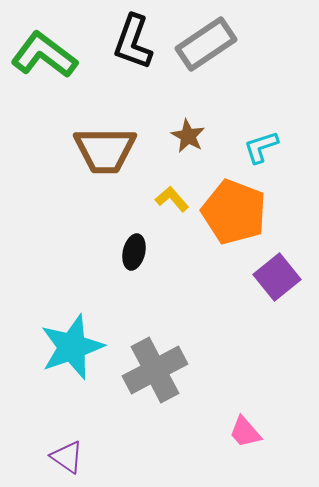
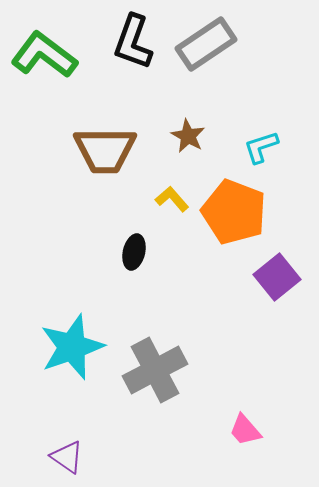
pink trapezoid: moved 2 px up
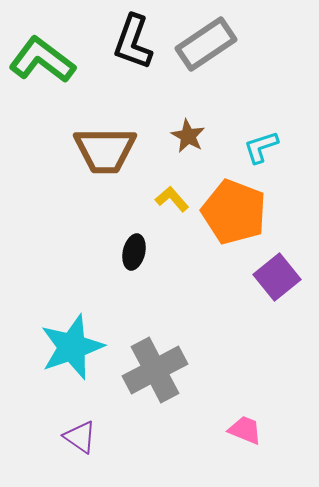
green L-shape: moved 2 px left, 5 px down
pink trapezoid: rotated 153 degrees clockwise
purple triangle: moved 13 px right, 20 px up
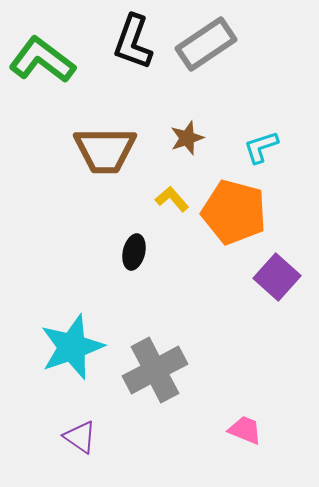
brown star: moved 1 px left, 2 px down; rotated 24 degrees clockwise
orange pentagon: rotated 6 degrees counterclockwise
purple square: rotated 9 degrees counterclockwise
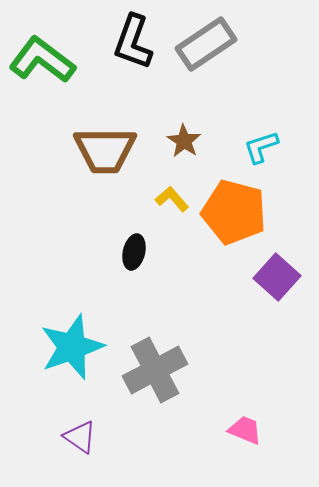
brown star: moved 3 px left, 3 px down; rotated 20 degrees counterclockwise
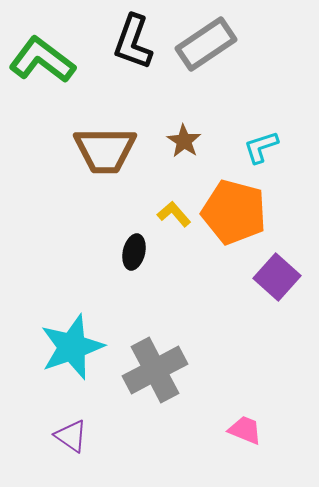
yellow L-shape: moved 2 px right, 15 px down
purple triangle: moved 9 px left, 1 px up
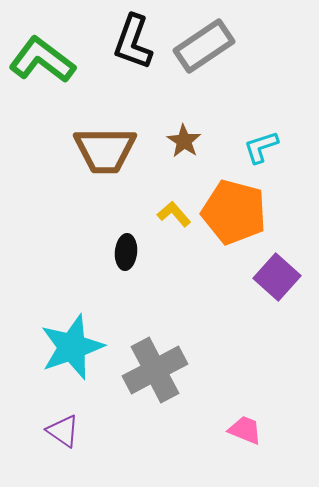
gray rectangle: moved 2 px left, 2 px down
black ellipse: moved 8 px left; rotated 8 degrees counterclockwise
purple triangle: moved 8 px left, 5 px up
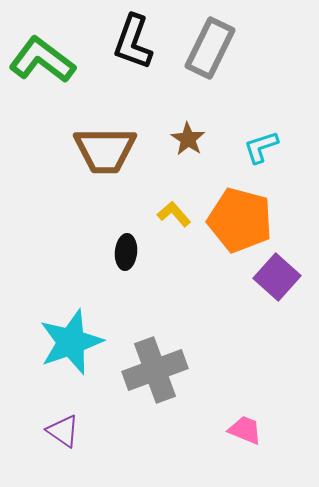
gray rectangle: moved 6 px right, 2 px down; rotated 30 degrees counterclockwise
brown star: moved 4 px right, 2 px up
orange pentagon: moved 6 px right, 8 px down
cyan star: moved 1 px left, 5 px up
gray cross: rotated 8 degrees clockwise
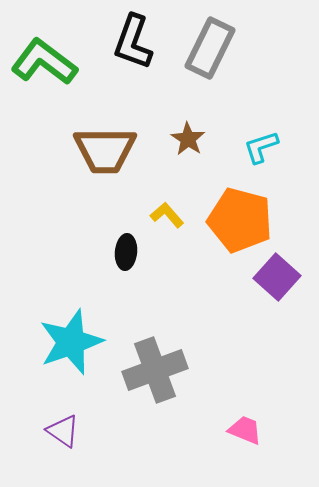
green L-shape: moved 2 px right, 2 px down
yellow L-shape: moved 7 px left, 1 px down
